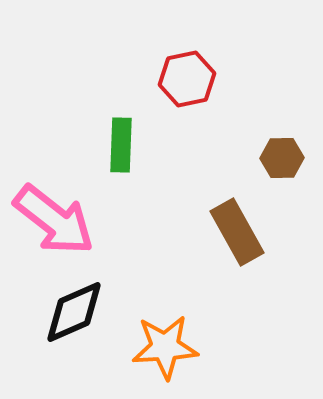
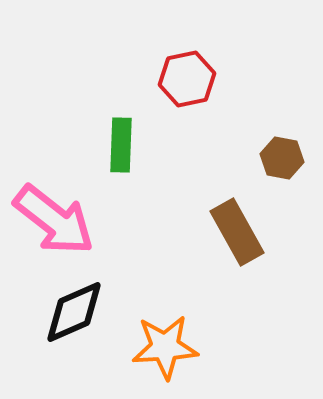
brown hexagon: rotated 12 degrees clockwise
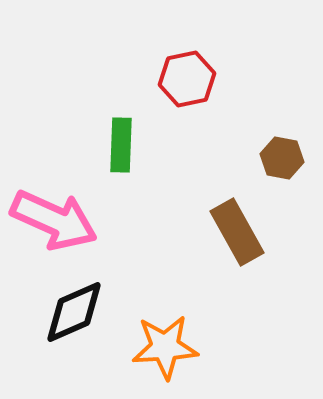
pink arrow: rotated 14 degrees counterclockwise
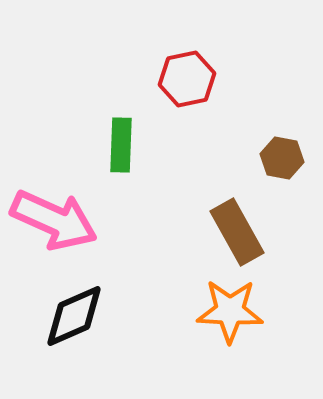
black diamond: moved 4 px down
orange star: moved 65 px right, 36 px up; rotated 6 degrees clockwise
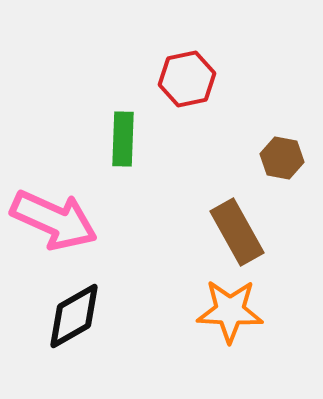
green rectangle: moved 2 px right, 6 px up
black diamond: rotated 6 degrees counterclockwise
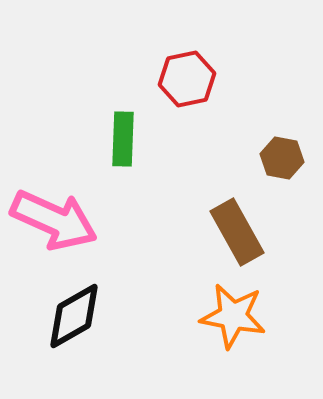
orange star: moved 3 px right, 5 px down; rotated 8 degrees clockwise
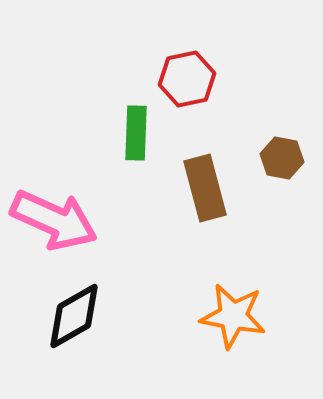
green rectangle: moved 13 px right, 6 px up
brown rectangle: moved 32 px left, 44 px up; rotated 14 degrees clockwise
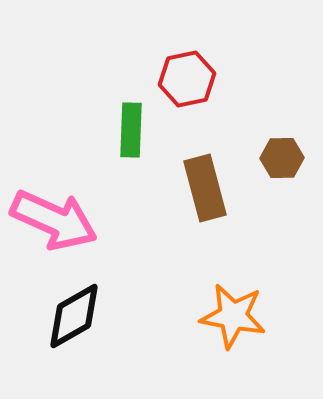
green rectangle: moved 5 px left, 3 px up
brown hexagon: rotated 12 degrees counterclockwise
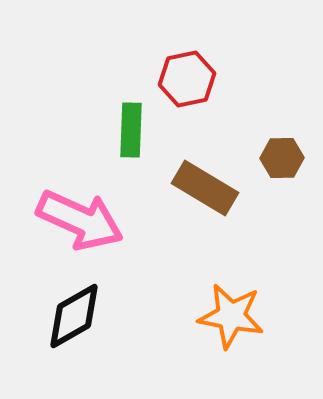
brown rectangle: rotated 44 degrees counterclockwise
pink arrow: moved 26 px right
orange star: moved 2 px left
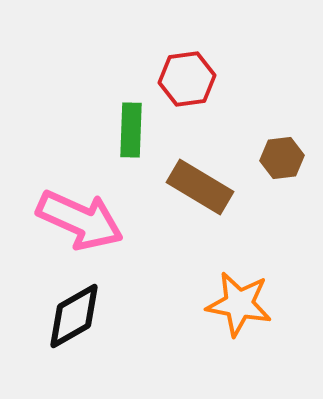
red hexagon: rotated 4 degrees clockwise
brown hexagon: rotated 6 degrees counterclockwise
brown rectangle: moved 5 px left, 1 px up
orange star: moved 8 px right, 12 px up
